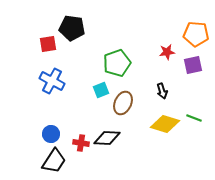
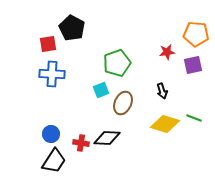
black pentagon: rotated 20 degrees clockwise
blue cross: moved 7 px up; rotated 25 degrees counterclockwise
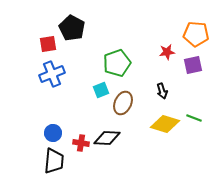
blue cross: rotated 25 degrees counterclockwise
blue circle: moved 2 px right, 1 px up
black trapezoid: rotated 28 degrees counterclockwise
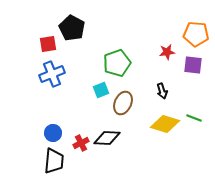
purple square: rotated 18 degrees clockwise
red cross: rotated 35 degrees counterclockwise
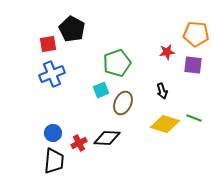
black pentagon: moved 1 px down
red cross: moved 2 px left
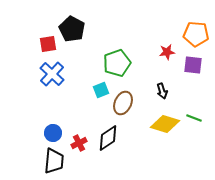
blue cross: rotated 25 degrees counterclockwise
black diamond: moved 1 px right; rotated 36 degrees counterclockwise
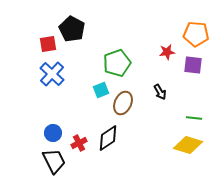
black arrow: moved 2 px left, 1 px down; rotated 14 degrees counterclockwise
green line: rotated 14 degrees counterclockwise
yellow diamond: moved 23 px right, 21 px down
black trapezoid: rotated 32 degrees counterclockwise
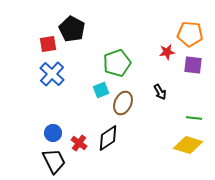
orange pentagon: moved 6 px left
red cross: rotated 28 degrees counterclockwise
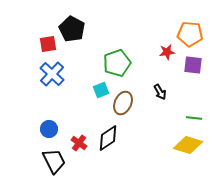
blue circle: moved 4 px left, 4 px up
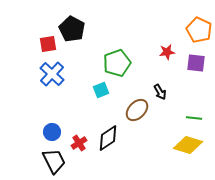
orange pentagon: moved 9 px right, 4 px up; rotated 20 degrees clockwise
purple square: moved 3 px right, 2 px up
brown ellipse: moved 14 px right, 7 px down; rotated 20 degrees clockwise
blue circle: moved 3 px right, 3 px down
red cross: rotated 21 degrees clockwise
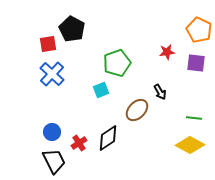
yellow diamond: moved 2 px right; rotated 12 degrees clockwise
